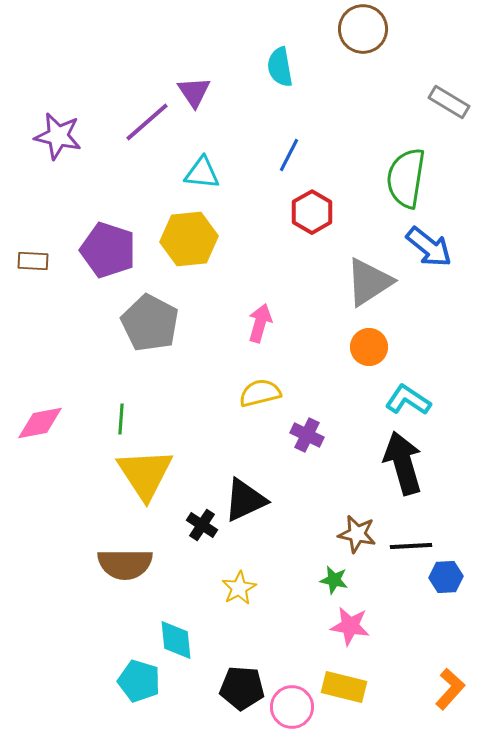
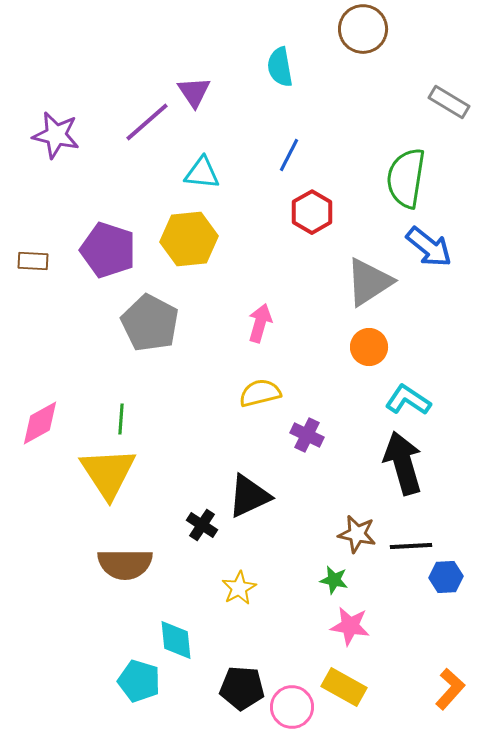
purple star: moved 2 px left, 1 px up
pink diamond: rotated 18 degrees counterclockwise
yellow triangle: moved 37 px left, 1 px up
black triangle: moved 4 px right, 4 px up
yellow rectangle: rotated 15 degrees clockwise
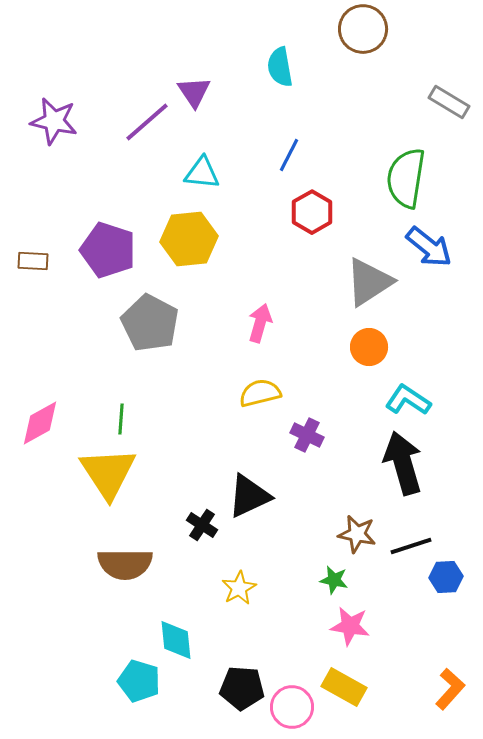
purple star: moved 2 px left, 14 px up
black line: rotated 15 degrees counterclockwise
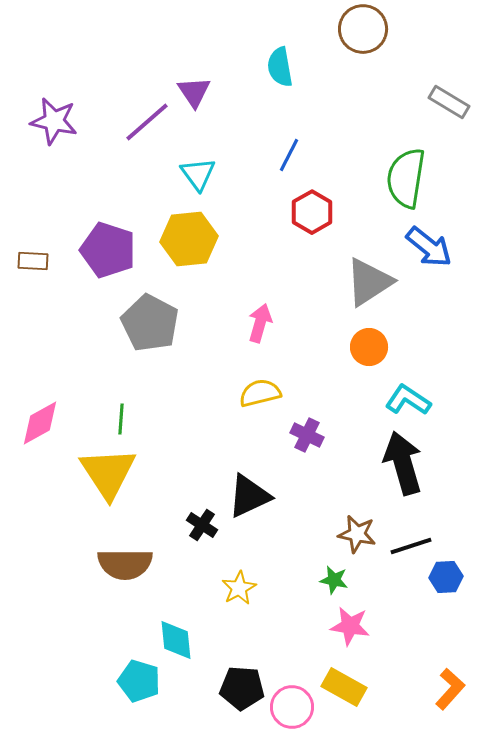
cyan triangle: moved 4 px left, 1 px down; rotated 48 degrees clockwise
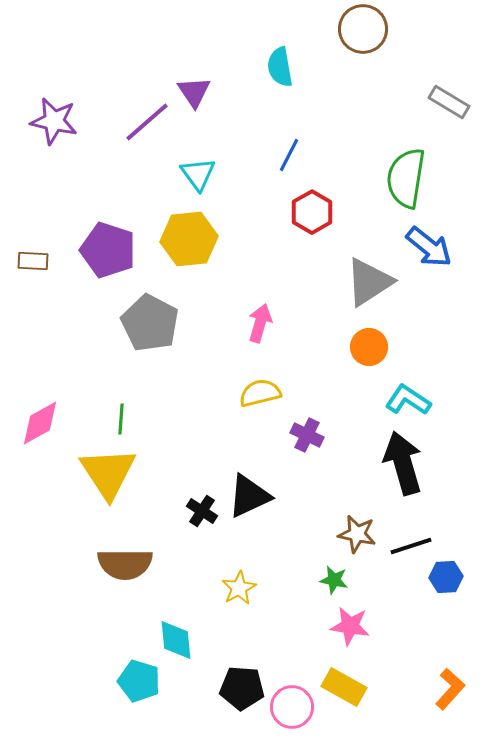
black cross: moved 14 px up
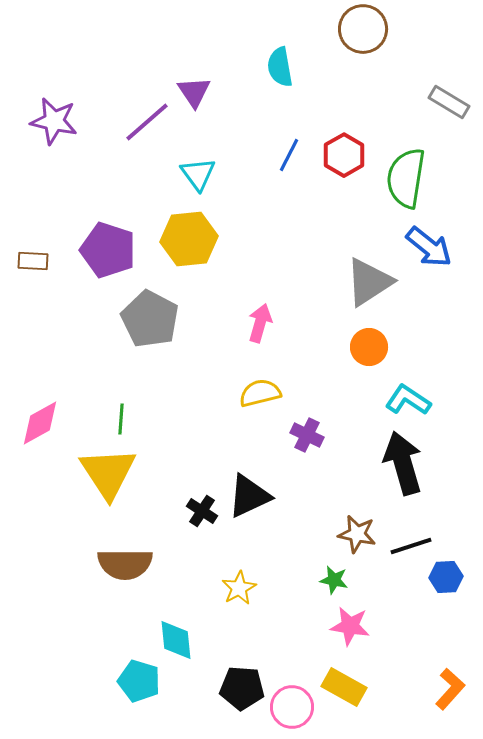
red hexagon: moved 32 px right, 57 px up
gray pentagon: moved 4 px up
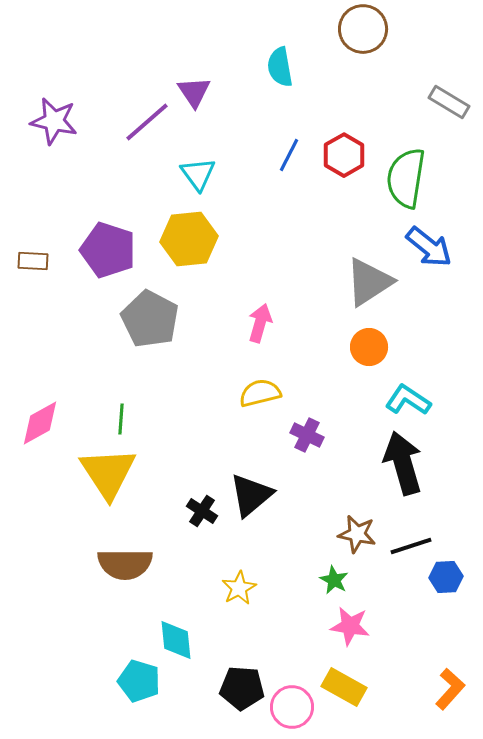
black triangle: moved 2 px right, 1 px up; rotated 15 degrees counterclockwise
green star: rotated 16 degrees clockwise
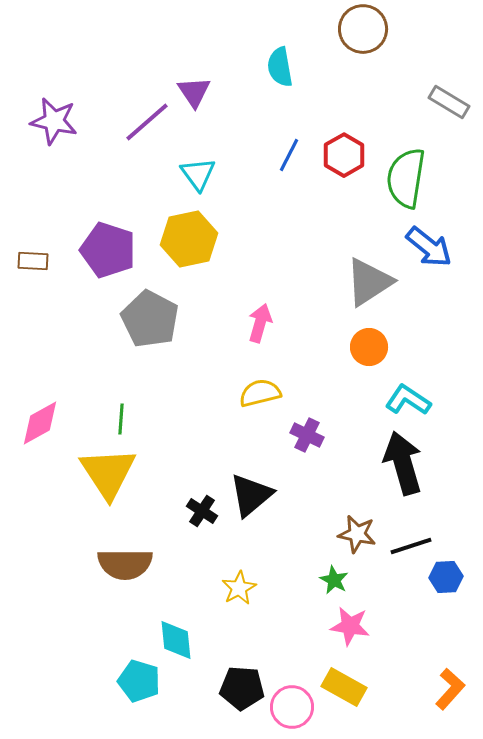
yellow hexagon: rotated 6 degrees counterclockwise
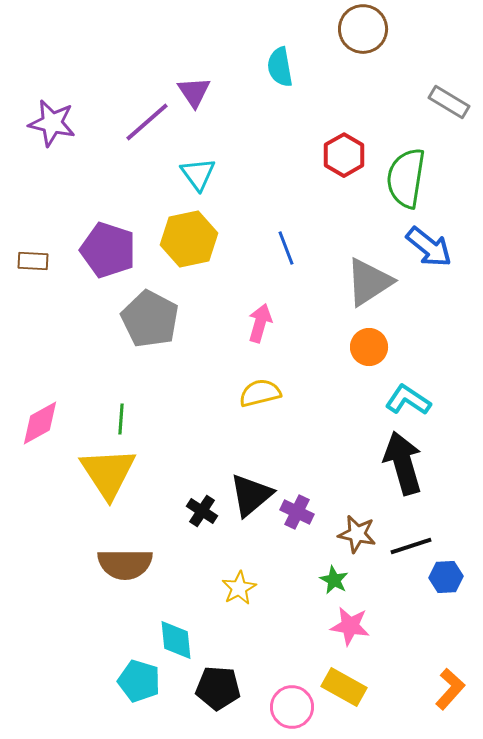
purple star: moved 2 px left, 2 px down
blue line: moved 3 px left, 93 px down; rotated 48 degrees counterclockwise
purple cross: moved 10 px left, 77 px down
black pentagon: moved 24 px left
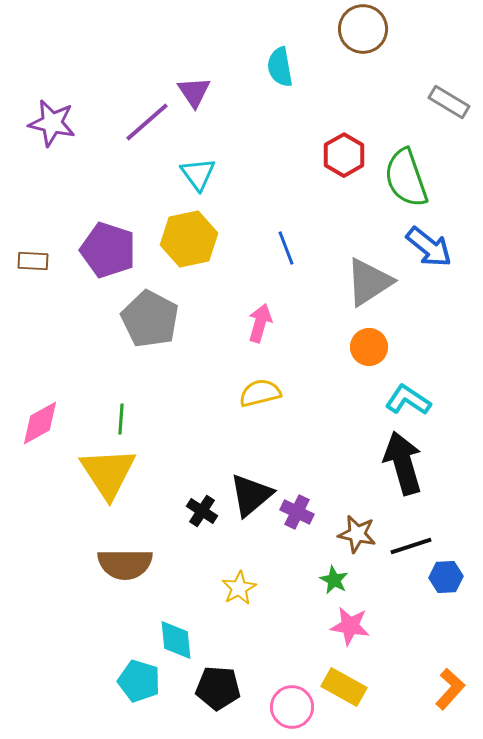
green semicircle: rotated 28 degrees counterclockwise
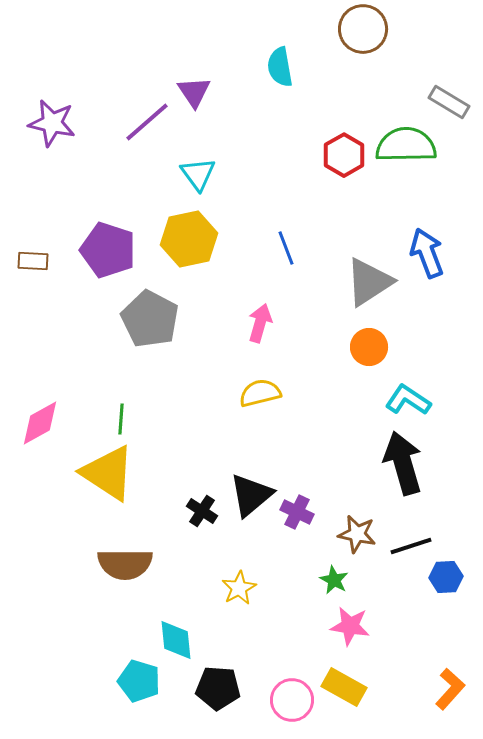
green semicircle: moved 33 px up; rotated 108 degrees clockwise
blue arrow: moved 2 px left, 6 px down; rotated 150 degrees counterclockwise
yellow triangle: rotated 24 degrees counterclockwise
pink circle: moved 7 px up
